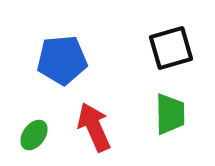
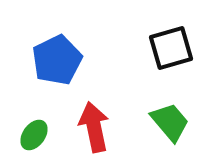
blue pentagon: moved 5 px left; rotated 21 degrees counterclockwise
green trapezoid: moved 8 px down; rotated 39 degrees counterclockwise
red arrow: rotated 12 degrees clockwise
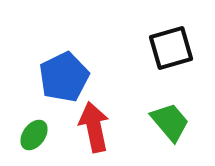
blue pentagon: moved 7 px right, 17 px down
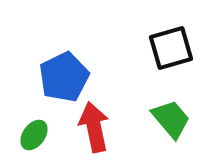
green trapezoid: moved 1 px right, 3 px up
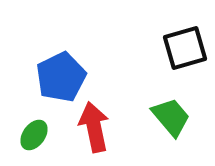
black square: moved 14 px right
blue pentagon: moved 3 px left
green trapezoid: moved 2 px up
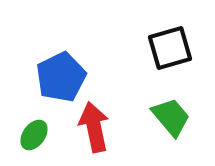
black square: moved 15 px left
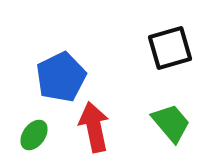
green trapezoid: moved 6 px down
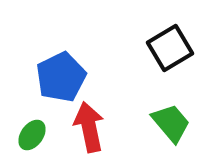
black square: rotated 15 degrees counterclockwise
red arrow: moved 5 px left
green ellipse: moved 2 px left
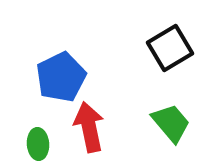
green ellipse: moved 6 px right, 9 px down; rotated 40 degrees counterclockwise
